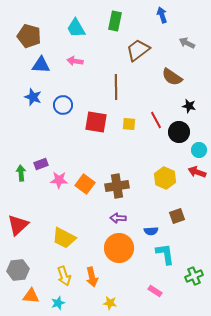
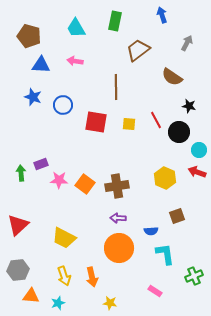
gray arrow: rotated 91 degrees clockwise
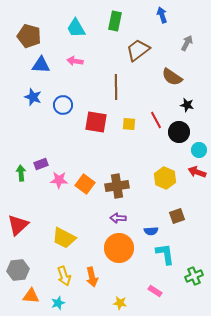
black star: moved 2 px left, 1 px up
yellow star: moved 10 px right
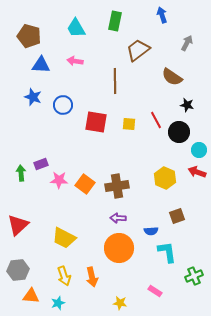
brown line: moved 1 px left, 6 px up
cyan L-shape: moved 2 px right, 2 px up
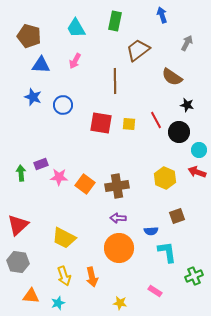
pink arrow: rotated 70 degrees counterclockwise
red square: moved 5 px right, 1 px down
pink star: moved 3 px up
gray hexagon: moved 8 px up; rotated 15 degrees clockwise
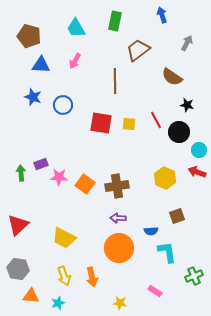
gray hexagon: moved 7 px down
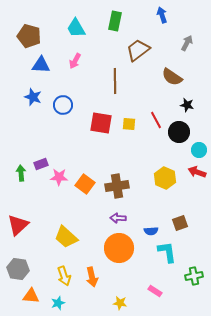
brown square: moved 3 px right, 7 px down
yellow trapezoid: moved 2 px right, 1 px up; rotated 15 degrees clockwise
green cross: rotated 12 degrees clockwise
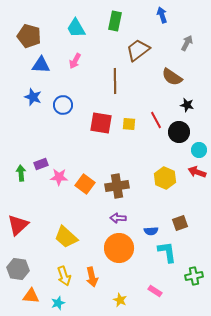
yellow star: moved 3 px up; rotated 16 degrees clockwise
